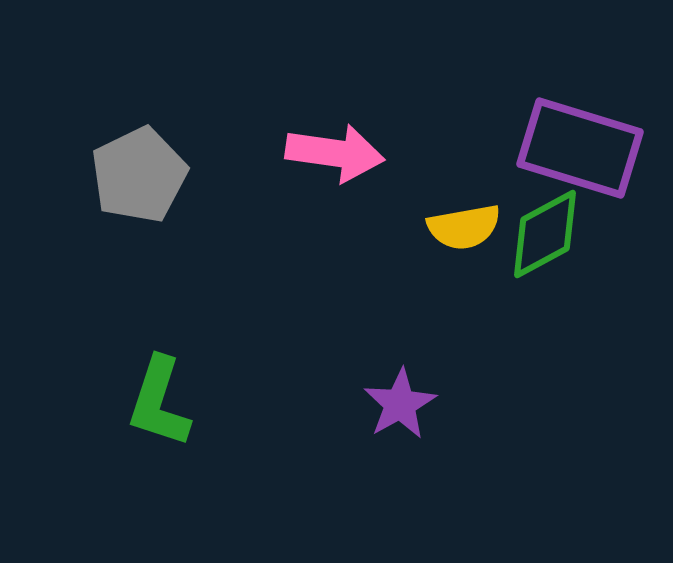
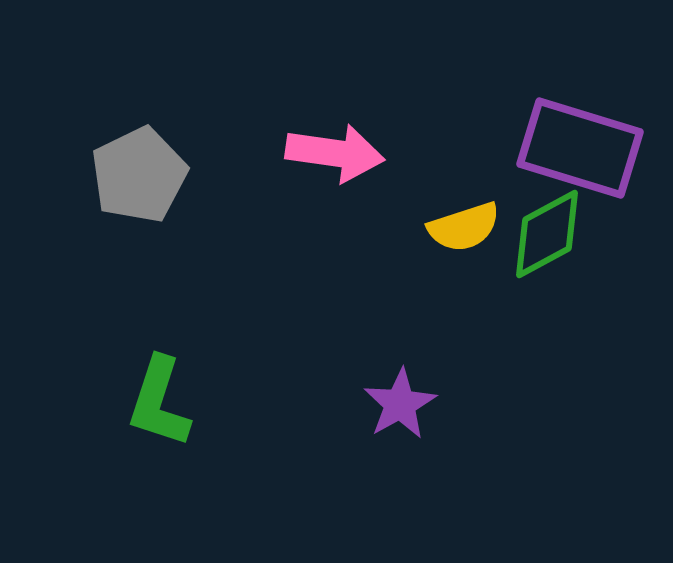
yellow semicircle: rotated 8 degrees counterclockwise
green diamond: moved 2 px right
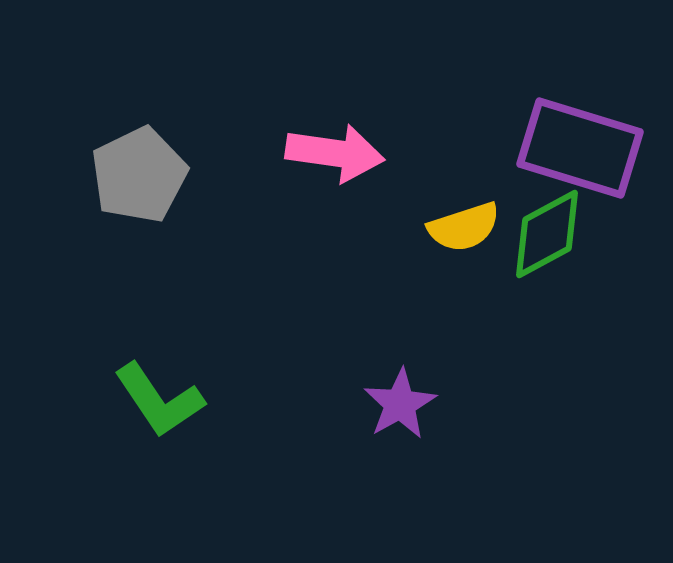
green L-shape: moved 2 px up; rotated 52 degrees counterclockwise
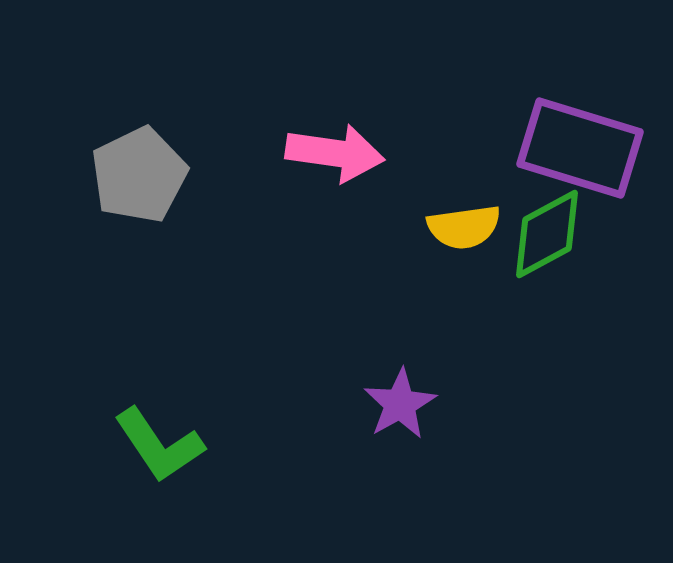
yellow semicircle: rotated 10 degrees clockwise
green L-shape: moved 45 px down
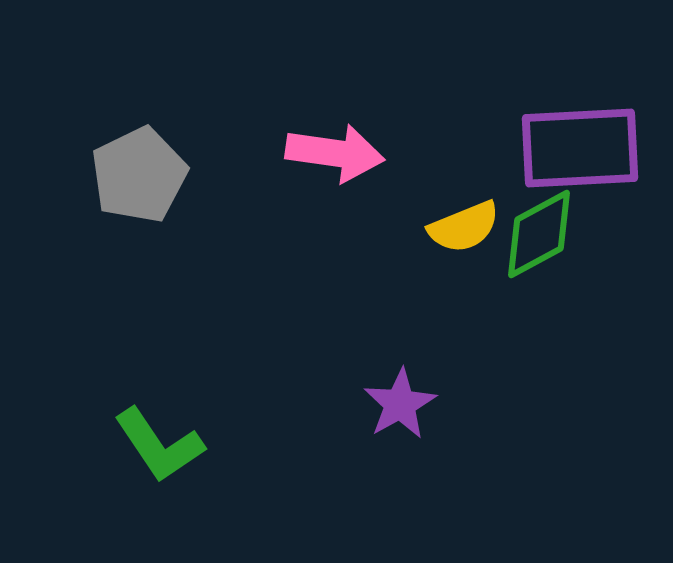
purple rectangle: rotated 20 degrees counterclockwise
yellow semicircle: rotated 14 degrees counterclockwise
green diamond: moved 8 px left
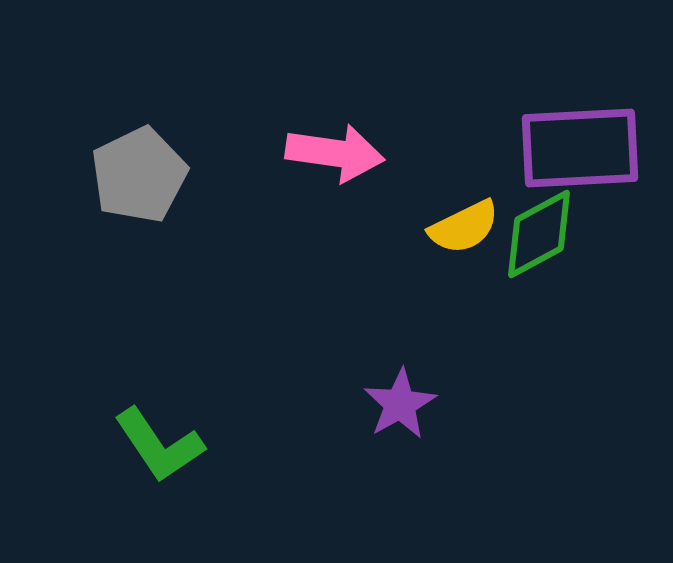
yellow semicircle: rotated 4 degrees counterclockwise
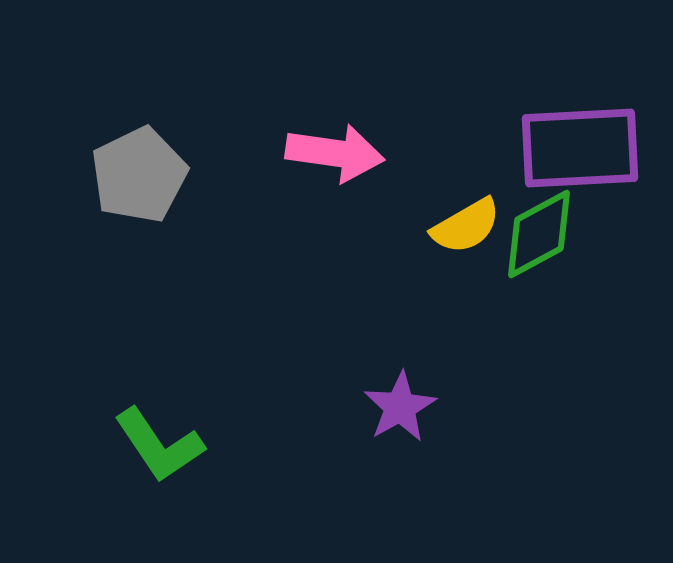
yellow semicircle: moved 2 px right, 1 px up; rotated 4 degrees counterclockwise
purple star: moved 3 px down
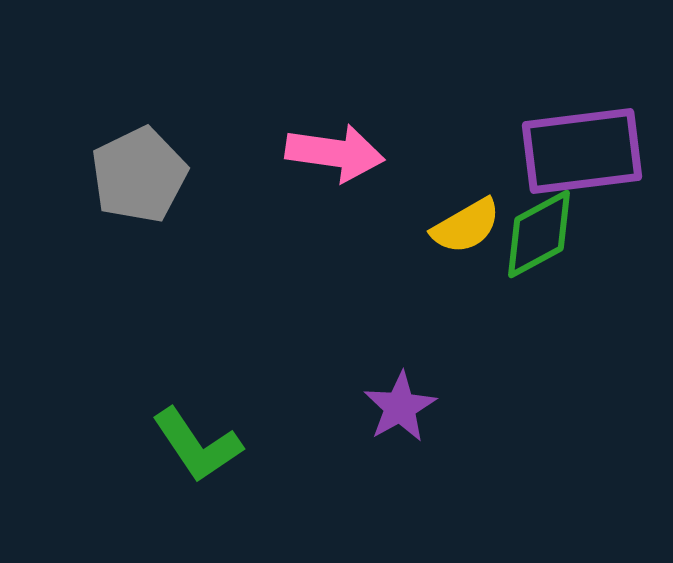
purple rectangle: moved 2 px right, 3 px down; rotated 4 degrees counterclockwise
green L-shape: moved 38 px right
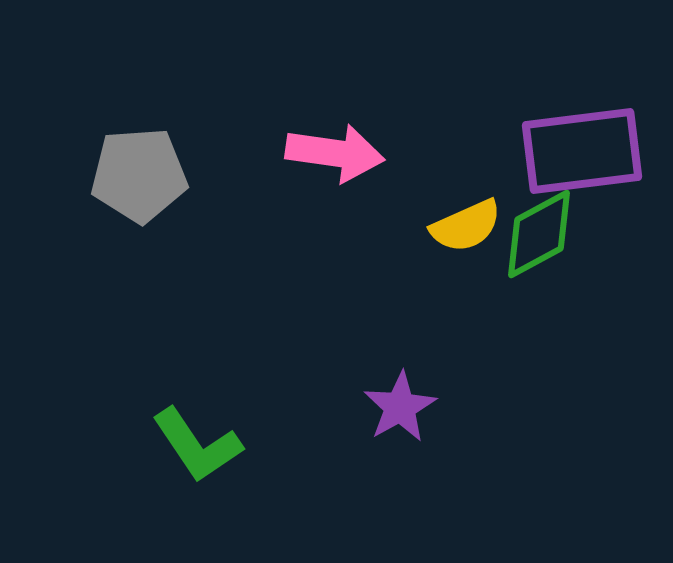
gray pentagon: rotated 22 degrees clockwise
yellow semicircle: rotated 6 degrees clockwise
